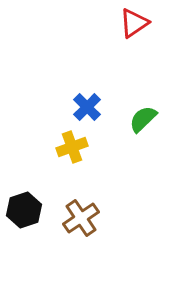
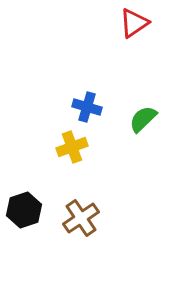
blue cross: rotated 28 degrees counterclockwise
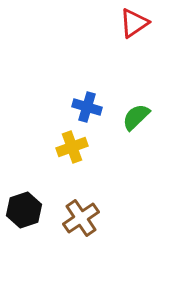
green semicircle: moved 7 px left, 2 px up
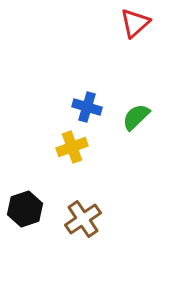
red triangle: moved 1 px right; rotated 8 degrees counterclockwise
black hexagon: moved 1 px right, 1 px up
brown cross: moved 2 px right, 1 px down
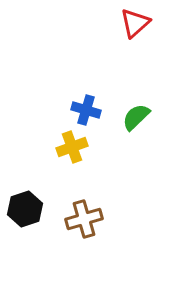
blue cross: moved 1 px left, 3 px down
brown cross: moved 1 px right; rotated 18 degrees clockwise
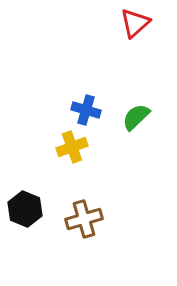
black hexagon: rotated 20 degrees counterclockwise
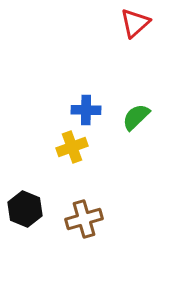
blue cross: rotated 16 degrees counterclockwise
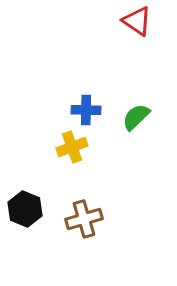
red triangle: moved 2 px right, 2 px up; rotated 44 degrees counterclockwise
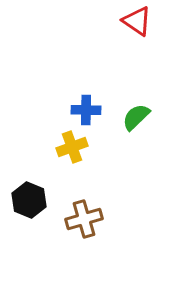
black hexagon: moved 4 px right, 9 px up
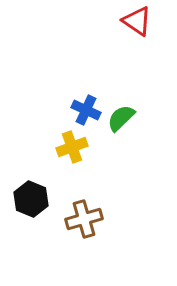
blue cross: rotated 24 degrees clockwise
green semicircle: moved 15 px left, 1 px down
black hexagon: moved 2 px right, 1 px up
